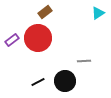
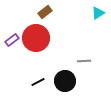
red circle: moved 2 px left
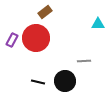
cyan triangle: moved 11 px down; rotated 32 degrees clockwise
purple rectangle: rotated 24 degrees counterclockwise
black line: rotated 40 degrees clockwise
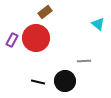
cyan triangle: rotated 40 degrees clockwise
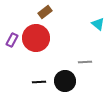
gray line: moved 1 px right, 1 px down
black line: moved 1 px right; rotated 16 degrees counterclockwise
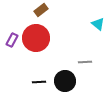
brown rectangle: moved 4 px left, 2 px up
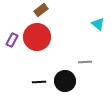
red circle: moved 1 px right, 1 px up
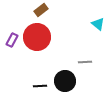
black line: moved 1 px right, 4 px down
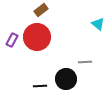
black circle: moved 1 px right, 2 px up
